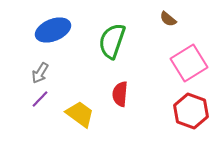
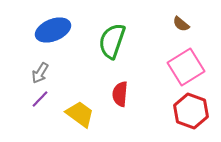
brown semicircle: moved 13 px right, 5 px down
pink square: moved 3 px left, 4 px down
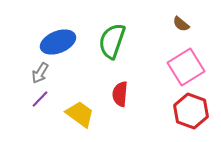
blue ellipse: moved 5 px right, 12 px down
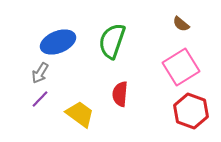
pink square: moved 5 px left
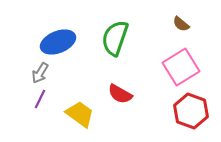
green semicircle: moved 3 px right, 3 px up
red semicircle: rotated 65 degrees counterclockwise
purple line: rotated 18 degrees counterclockwise
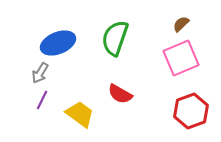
brown semicircle: rotated 96 degrees clockwise
blue ellipse: moved 1 px down
pink square: moved 9 px up; rotated 9 degrees clockwise
purple line: moved 2 px right, 1 px down
red hexagon: rotated 20 degrees clockwise
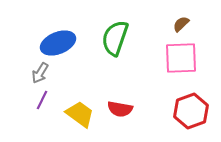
pink square: rotated 21 degrees clockwise
red semicircle: moved 15 px down; rotated 20 degrees counterclockwise
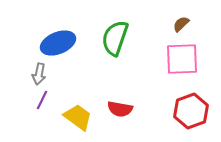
pink square: moved 1 px right, 1 px down
gray arrow: moved 1 px left, 1 px down; rotated 20 degrees counterclockwise
yellow trapezoid: moved 2 px left, 3 px down
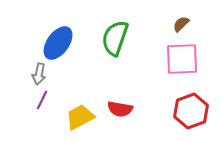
blue ellipse: rotated 32 degrees counterclockwise
yellow trapezoid: moved 2 px right; rotated 64 degrees counterclockwise
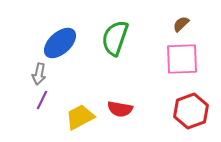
blue ellipse: moved 2 px right; rotated 12 degrees clockwise
